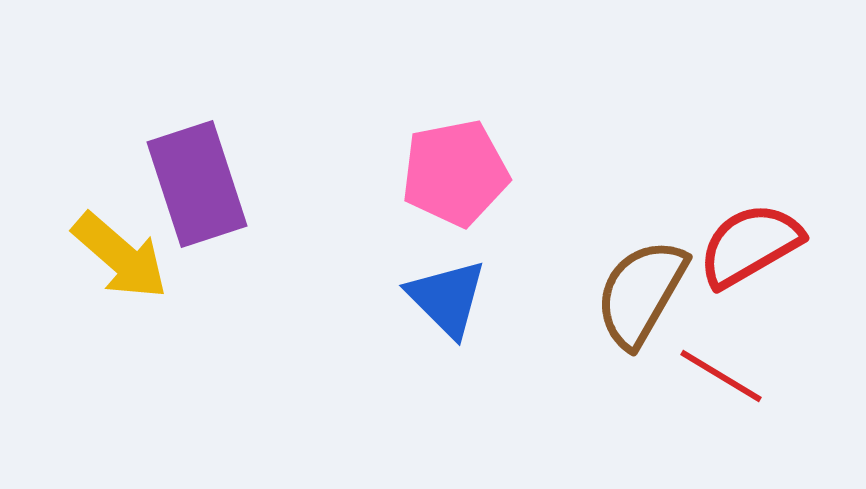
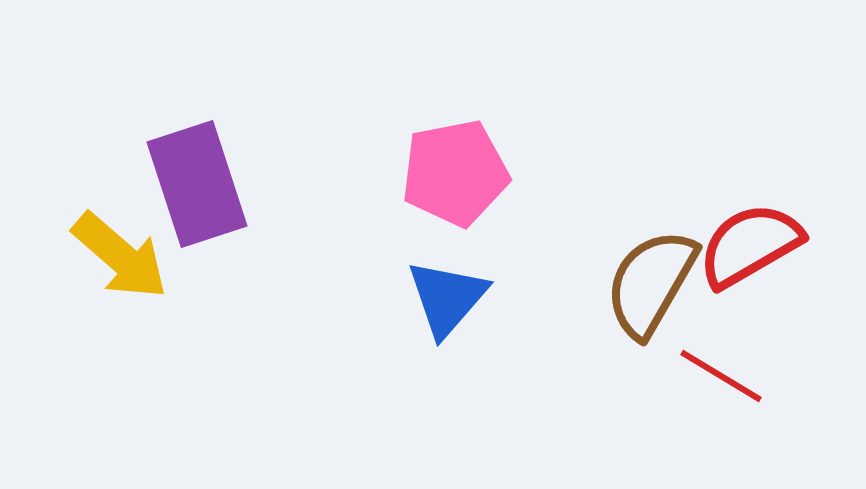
brown semicircle: moved 10 px right, 10 px up
blue triangle: rotated 26 degrees clockwise
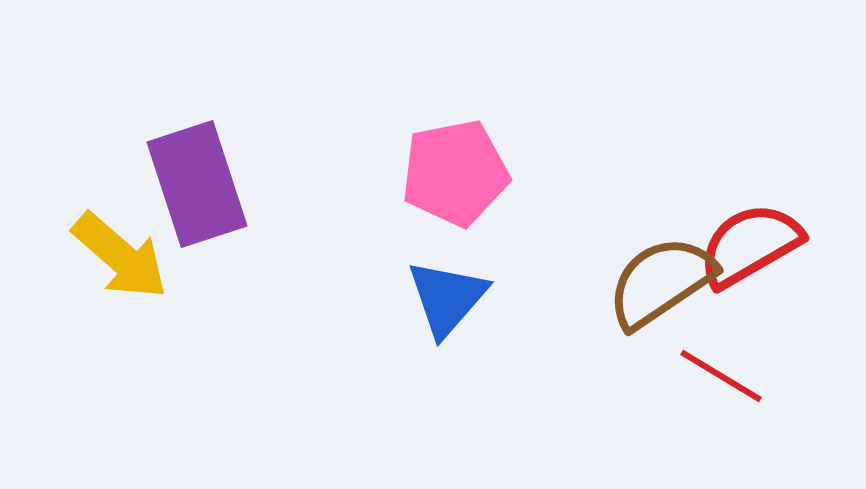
brown semicircle: moved 10 px right, 1 px up; rotated 26 degrees clockwise
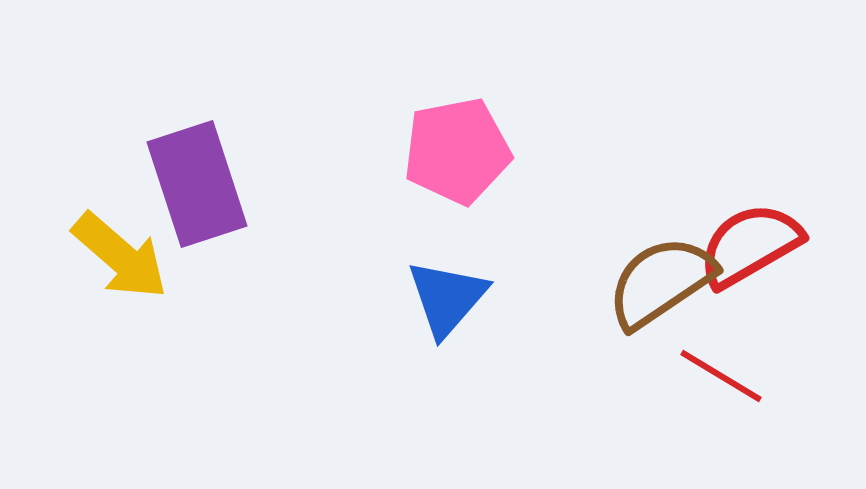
pink pentagon: moved 2 px right, 22 px up
